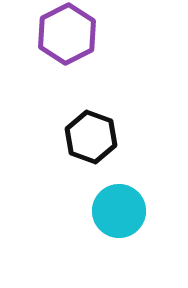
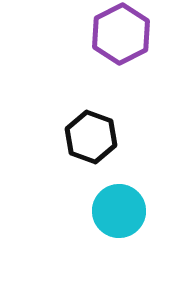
purple hexagon: moved 54 px right
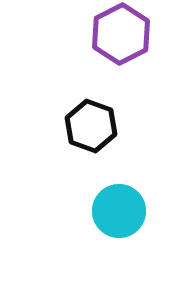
black hexagon: moved 11 px up
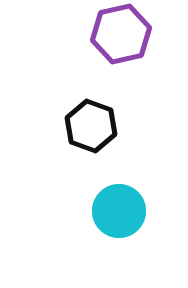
purple hexagon: rotated 14 degrees clockwise
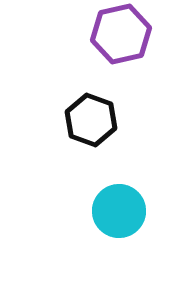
black hexagon: moved 6 px up
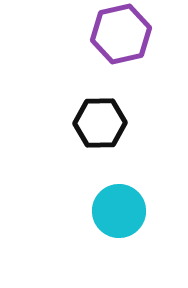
black hexagon: moved 9 px right, 3 px down; rotated 21 degrees counterclockwise
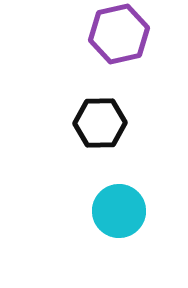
purple hexagon: moved 2 px left
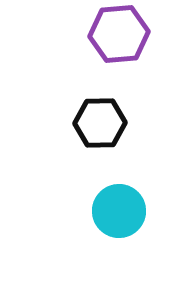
purple hexagon: rotated 8 degrees clockwise
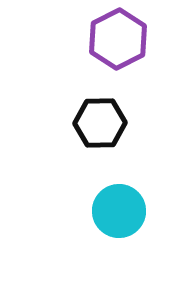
purple hexagon: moved 1 px left, 5 px down; rotated 22 degrees counterclockwise
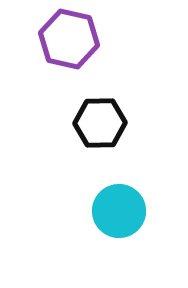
purple hexagon: moved 49 px left; rotated 20 degrees counterclockwise
